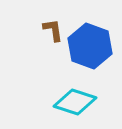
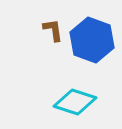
blue hexagon: moved 2 px right, 6 px up
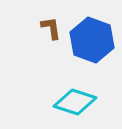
brown L-shape: moved 2 px left, 2 px up
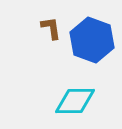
cyan diamond: moved 1 px up; rotated 18 degrees counterclockwise
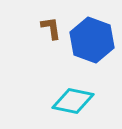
cyan diamond: moved 2 px left; rotated 12 degrees clockwise
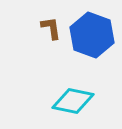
blue hexagon: moved 5 px up
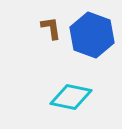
cyan diamond: moved 2 px left, 4 px up
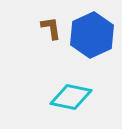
blue hexagon: rotated 15 degrees clockwise
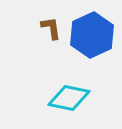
cyan diamond: moved 2 px left, 1 px down
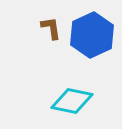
cyan diamond: moved 3 px right, 3 px down
